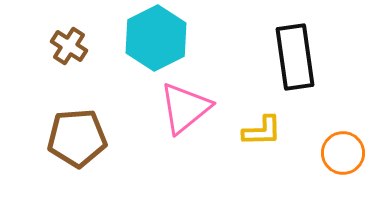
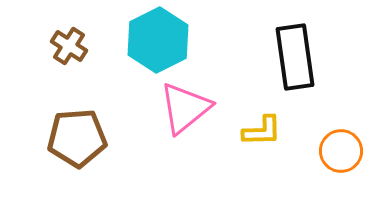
cyan hexagon: moved 2 px right, 2 px down
orange circle: moved 2 px left, 2 px up
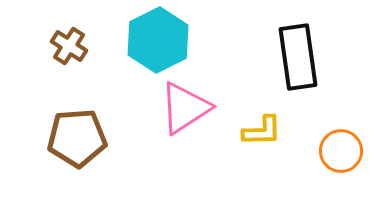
black rectangle: moved 3 px right
pink triangle: rotated 6 degrees clockwise
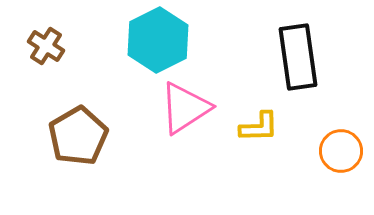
brown cross: moved 23 px left
yellow L-shape: moved 3 px left, 4 px up
brown pentagon: moved 1 px right, 2 px up; rotated 26 degrees counterclockwise
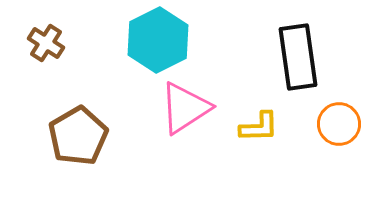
brown cross: moved 3 px up
orange circle: moved 2 px left, 27 px up
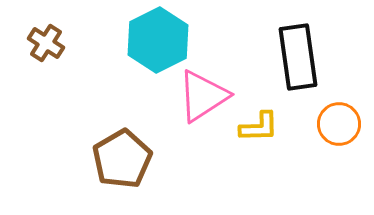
pink triangle: moved 18 px right, 12 px up
brown pentagon: moved 44 px right, 23 px down
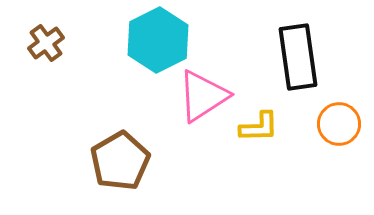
brown cross: rotated 21 degrees clockwise
brown pentagon: moved 2 px left, 2 px down
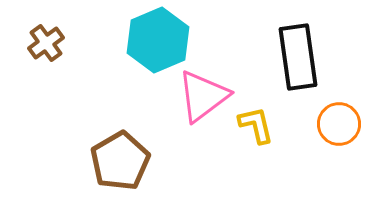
cyan hexagon: rotated 4 degrees clockwise
pink triangle: rotated 4 degrees counterclockwise
yellow L-shape: moved 3 px left, 2 px up; rotated 102 degrees counterclockwise
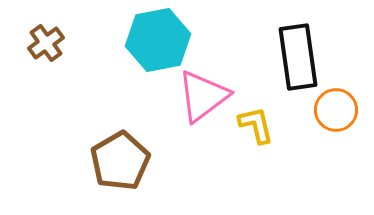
cyan hexagon: rotated 12 degrees clockwise
orange circle: moved 3 px left, 14 px up
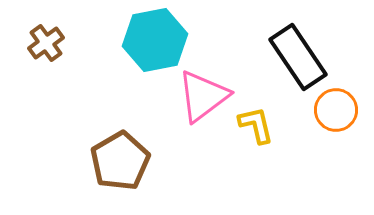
cyan hexagon: moved 3 px left
black rectangle: rotated 26 degrees counterclockwise
